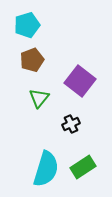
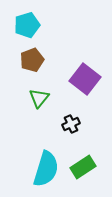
purple square: moved 5 px right, 2 px up
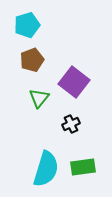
purple square: moved 11 px left, 3 px down
green rectangle: rotated 25 degrees clockwise
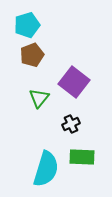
brown pentagon: moved 5 px up
green rectangle: moved 1 px left, 10 px up; rotated 10 degrees clockwise
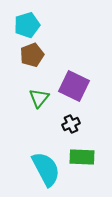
purple square: moved 4 px down; rotated 12 degrees counterclockwise
cyan semicircle: rotated 45 degrees counterclockwise
